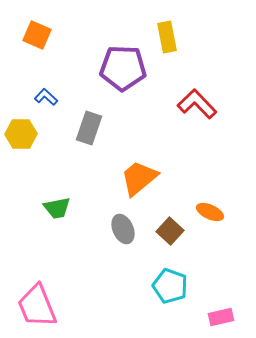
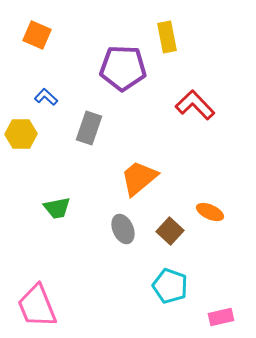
red L-shape: moved 2 px left, 1 px down
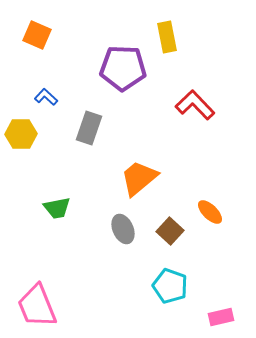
orange ellipse: rotated 20 degrees clockwise
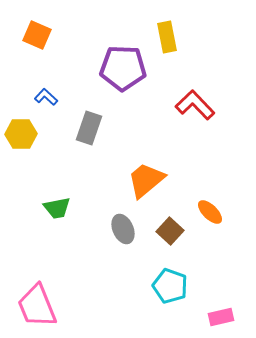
orange trapezoid: moved 7 px right, 2 px down
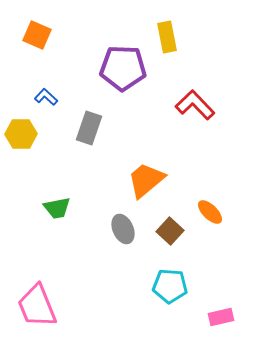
cyan pentagon: rotated 16 degrees counterclockwise
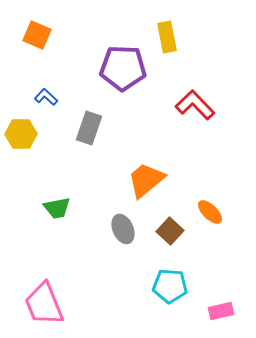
pink trapezoid: moved 7 px right, 2 px up
pink rectangle: moved 6 px up
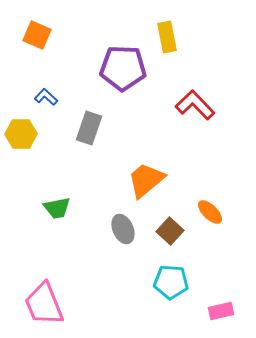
cyan pentagon: moved 1 px right, 4 px up
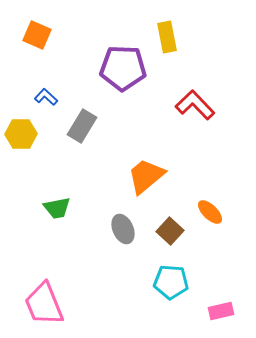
gray rectangle: moved 7 px left, 2 px up; rotated 12 degrees clockwise
orange trapezoid: moved 4 px up
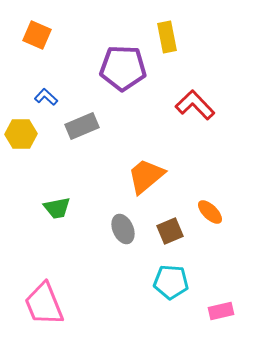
gray rectangle: rotated 36 degrees clockwise
brown square: rotated 24 degrees clockwise
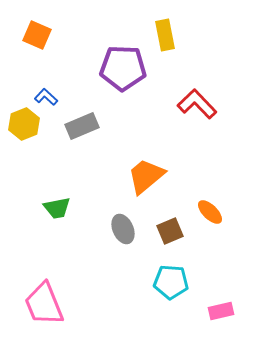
yellow rectangle: moved 2 px left, 2 px up
red L-shape: moved 2 px right, 1 px up
yellow hexagon: moved 3 px right, 10 px up; rotated 20 degrees counterclockwise
